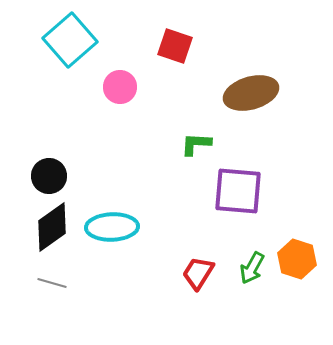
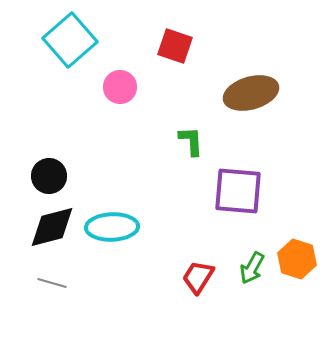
green L-shape: moved 5 px left, 3 px up; rotated 84 degrees clockwise
black diamond: rotated 21 degrees clockwise
red trapezoid: moved 4 px down
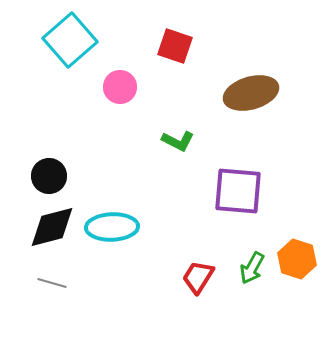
green L-shape: moved 13 px left; rotated 120 degrees clockwise
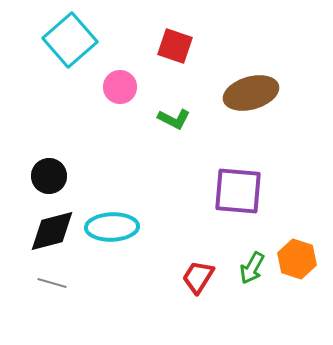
green L-shape: moved 4 px left, 22 px up
black diamond: moved 4 px down
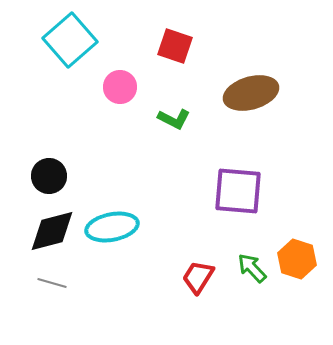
cyan ellipse: rotated 9 degrees counterclockwise
green arrow: rotated 108 degrees clockwise
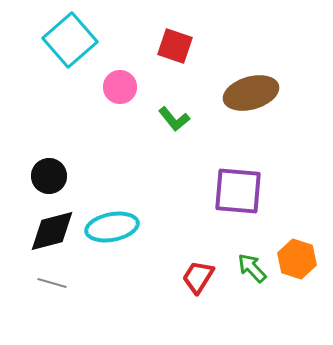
green L-shape: rotated 24 degrees clockwise
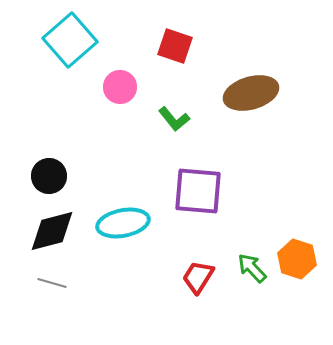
purple square: moved 40 px left
cyan ellipse: moved 11 px right, 4 px up
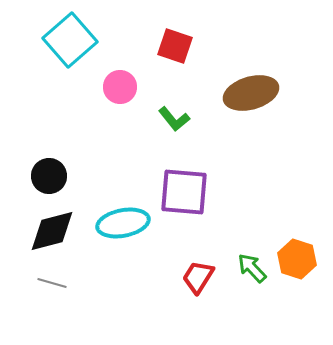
purple square: moved 14 px left, 1 px down
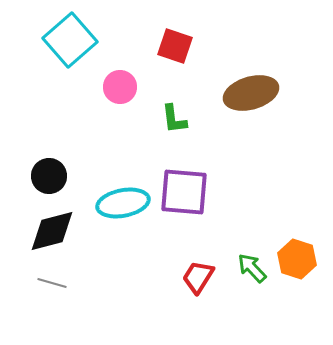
green L-shape: rotated 32 degrees clockwise
cyan ellipse: moved 20 px up
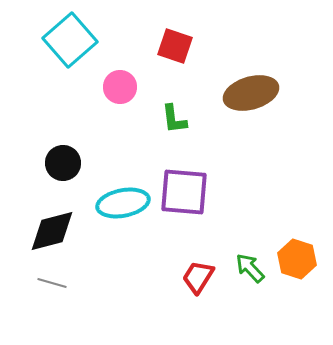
black circle: moved 14 px right, 13 px up
green arrow: moved 2 px left
